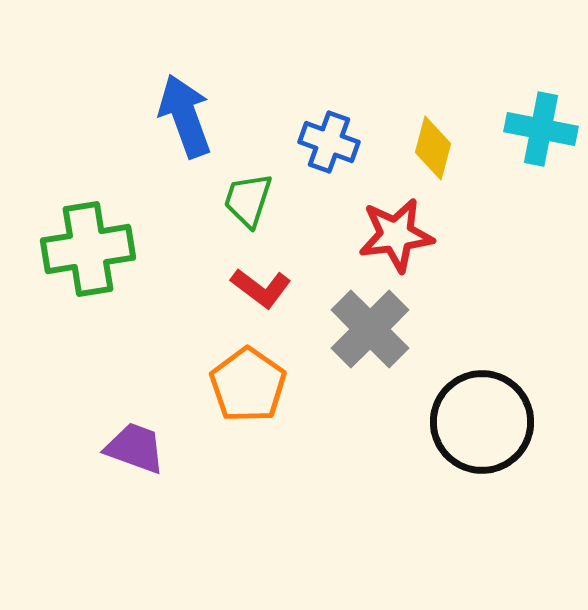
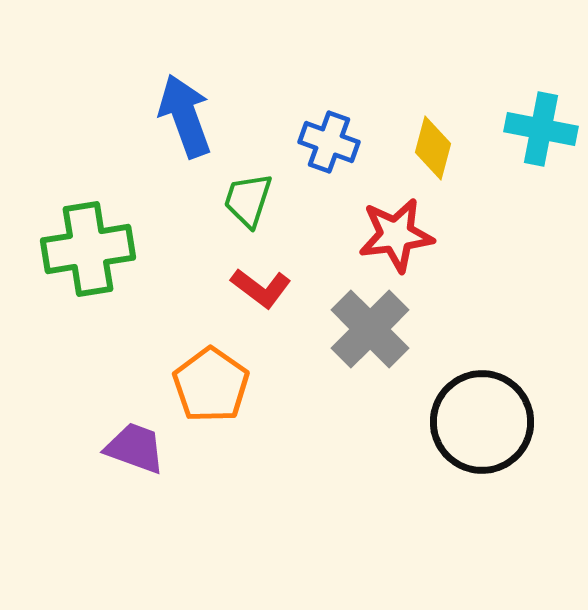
orange pentagon: moved 37 px left
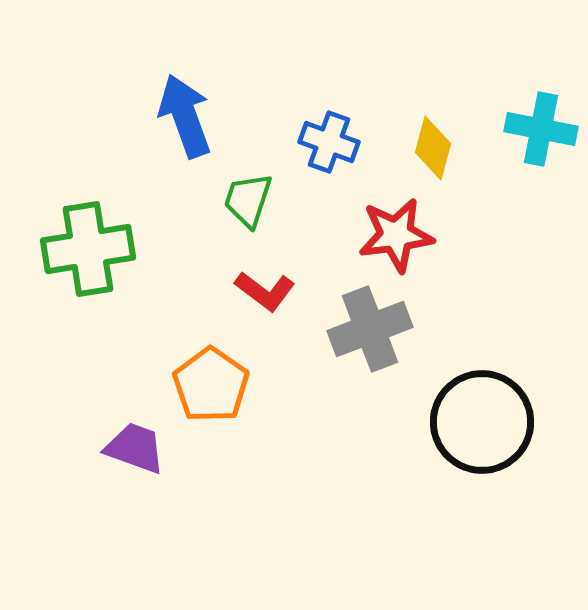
red L-shape: moved 4 px right, 3 px down
gray cross: rotated 24 degrees clockwise
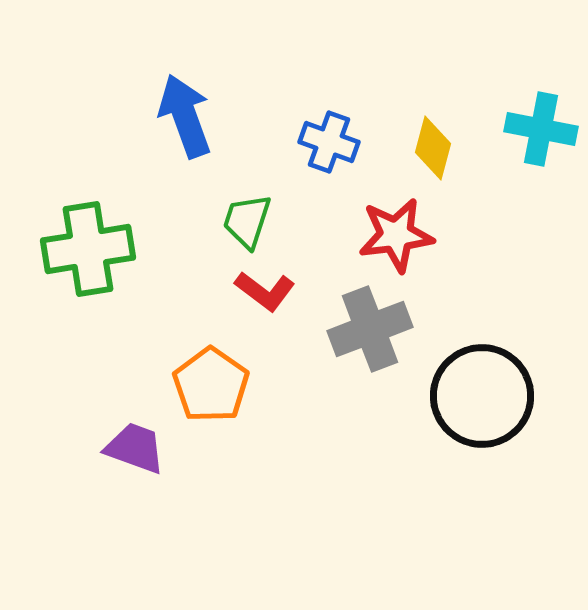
green trapezoid: moved 1 px left, 21 px down
black circle: moved 26 px up
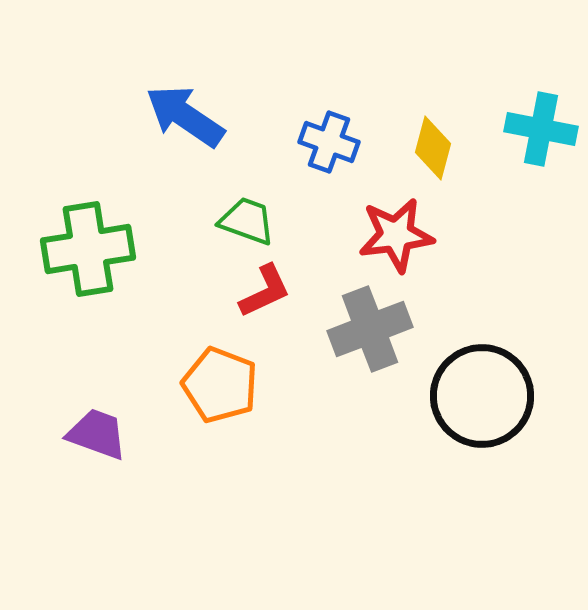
blue arrow: rotated 36 degrees counterclockwise
green trapezoid: rotated 92 degrees clockwise
red L-shape: rotated 62 degrees counterclockwise
orange pentagon: moved 9 px right; rotated 14 degrees counterclockwise
purple trapezoid: moved 38 px left, 14 px up
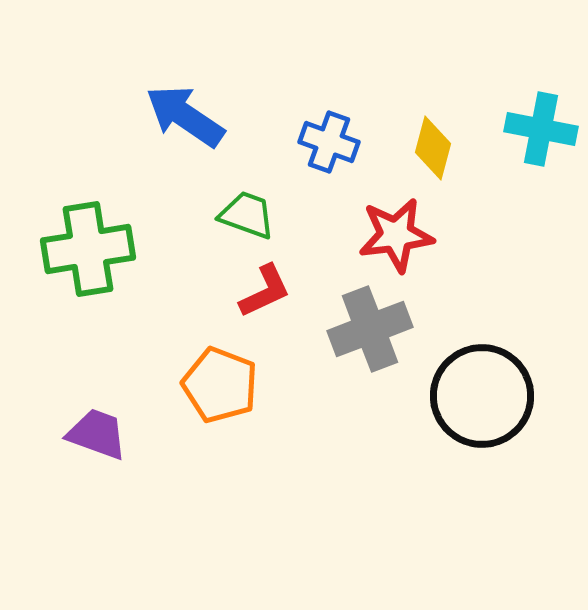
green trapezoid: moved 6 px up
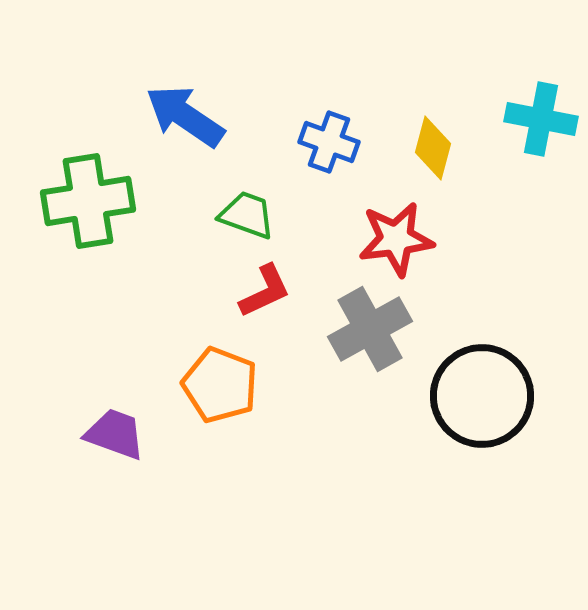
cyan cross: moved 10 px up
red star: moved 4 px down
green cross: moved 48 px up
gray cross: rotated 8 degrees counterclockwise
purple trapezoid: moved 18 px right
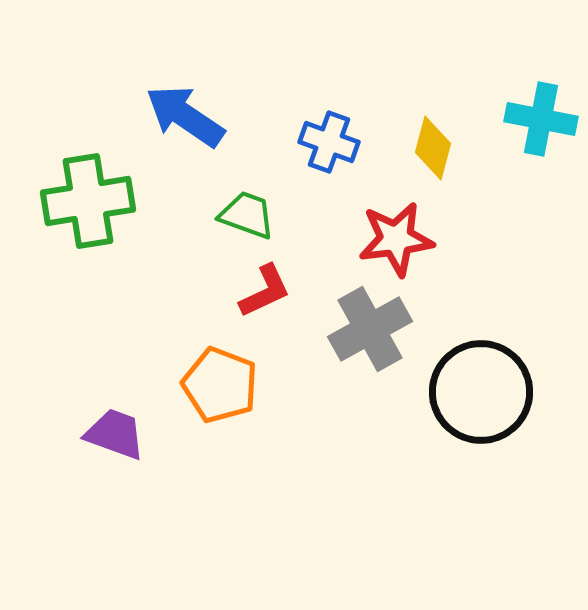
black circle: moved 1 px left, 4 px up
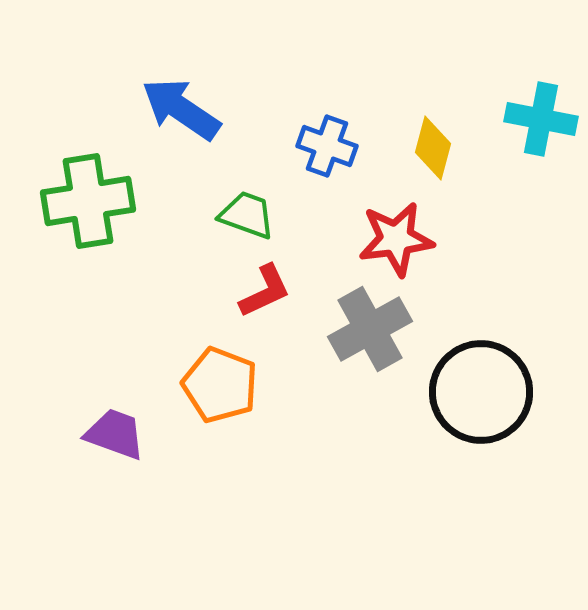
blue arrow: moved 4 px left, 7 px up
blue cross: moved 2 px left, 4 px down
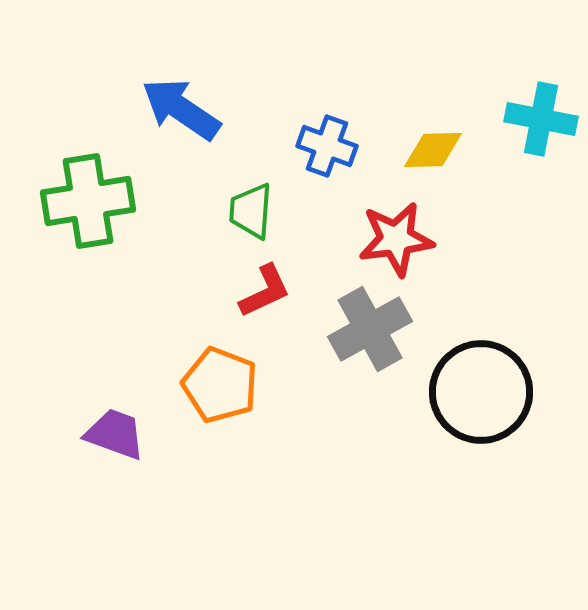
yellow diamond: moved 2 px down; rotated 74 degrees clockwise
green trapezoid: moved 4 px right, 4 px up; rotated 106 degrees counterclockwise
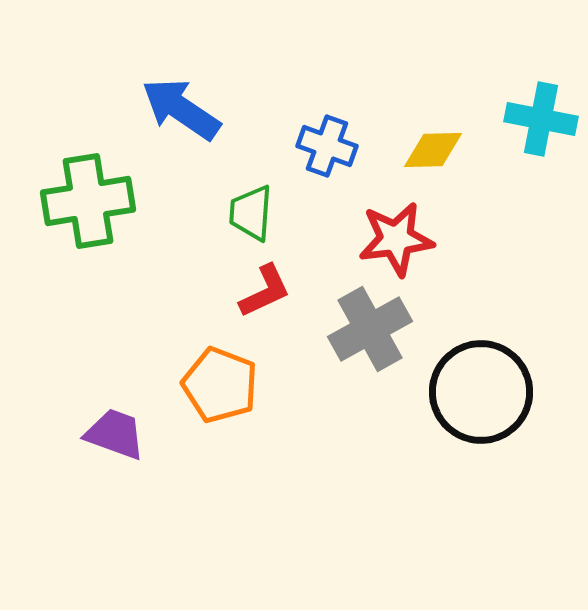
green trapezoid: moved 2 px down
